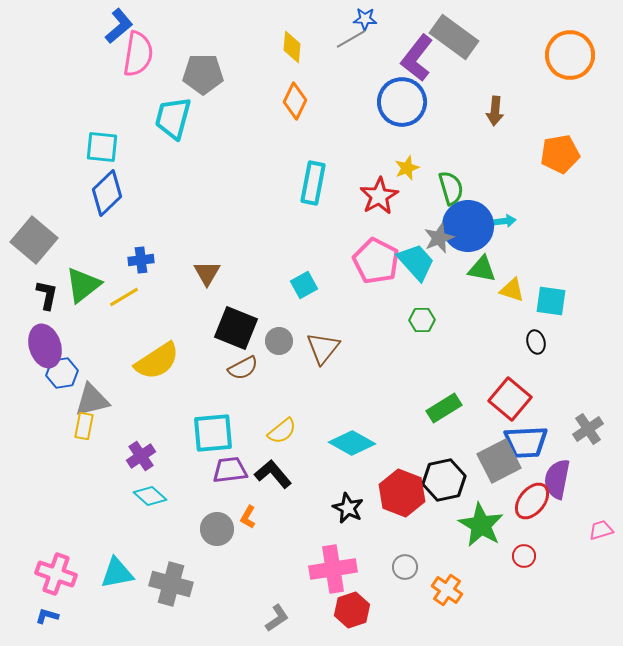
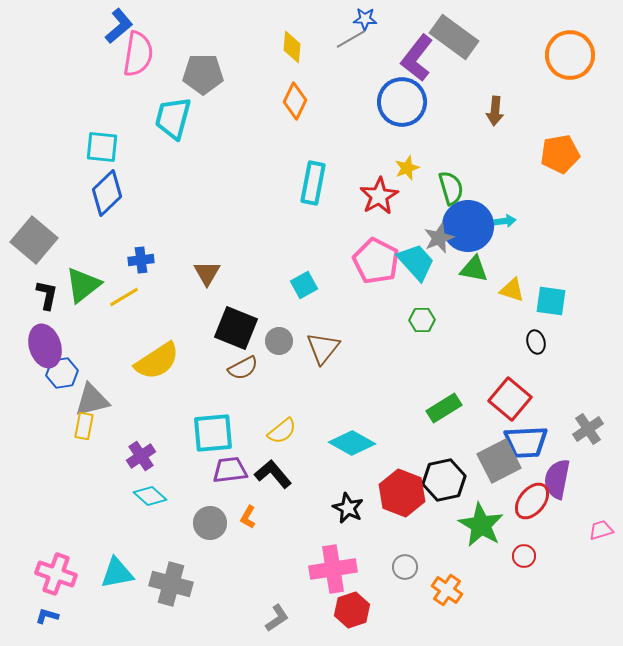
green triangle at (482, 269): moved 8 px left
gray circle at (217, 529): moved 7 px left, 6 px up
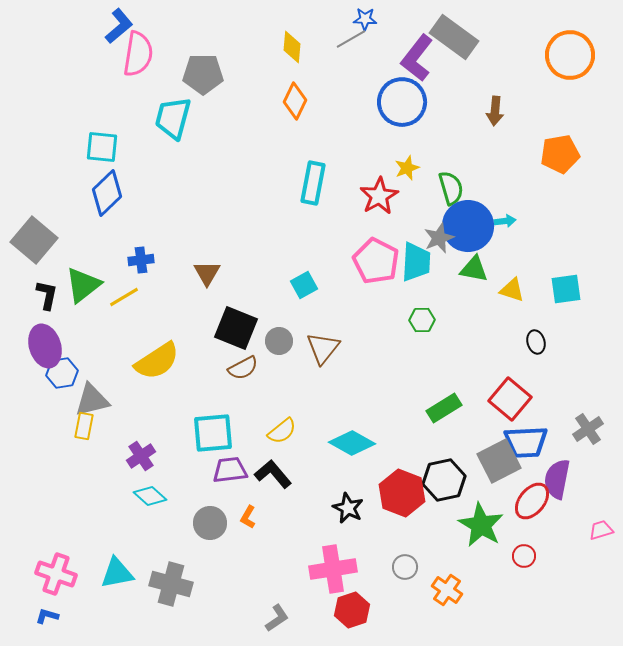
cyan trapezoid at (416, 262): rotated 45 degrees clockwise
cyan square at (551, 301): moved 15 px right, 12 px up; rotated 16 degrees counterclockwise
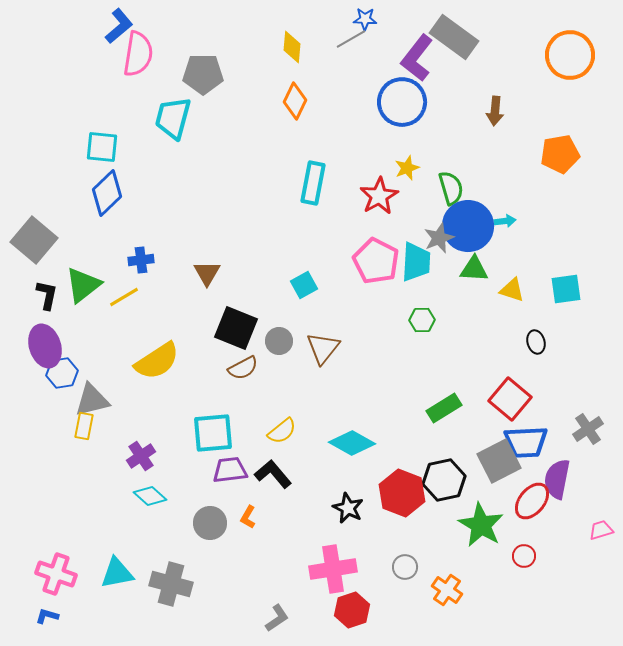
green triangle at (474, 269): rotated 8 degrees counterclockwise
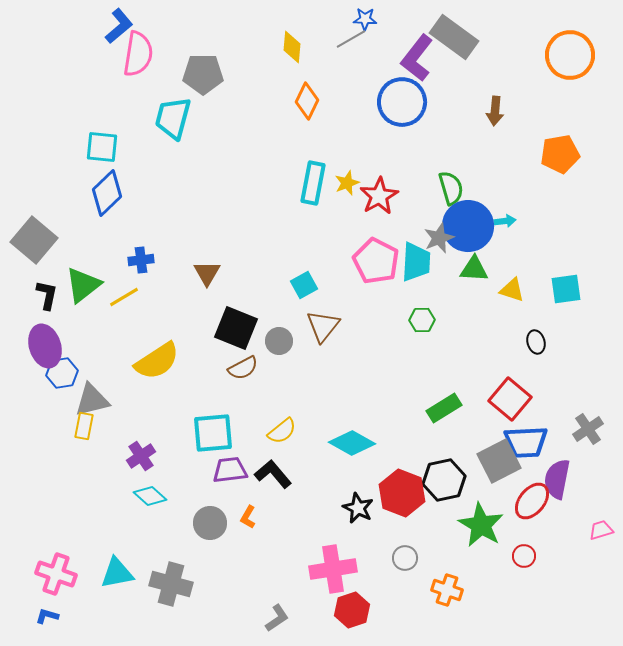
orange diamond at (295, 101): moved 12 px right
yellow star at (407, 168): moved 60 px left, 15 px down
brown triangle at (323, 348): moved 22 px up
black star at (348, 508): moved 10 px right
gray circle at (405, 567): moved 9 px up
orange cross at (447, 590): rotated 16 degrees counterclockwise
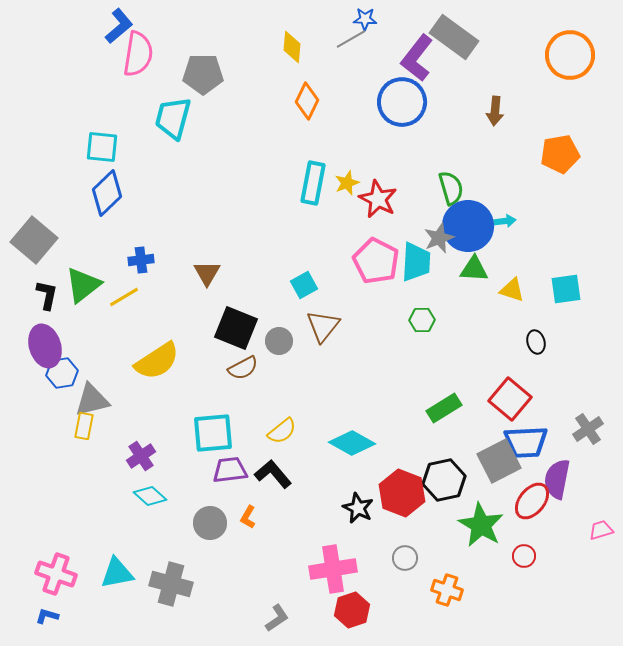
red star at (379, 196): moved 1 px left, 3 px down; rotated 15 degrees counterclockwise
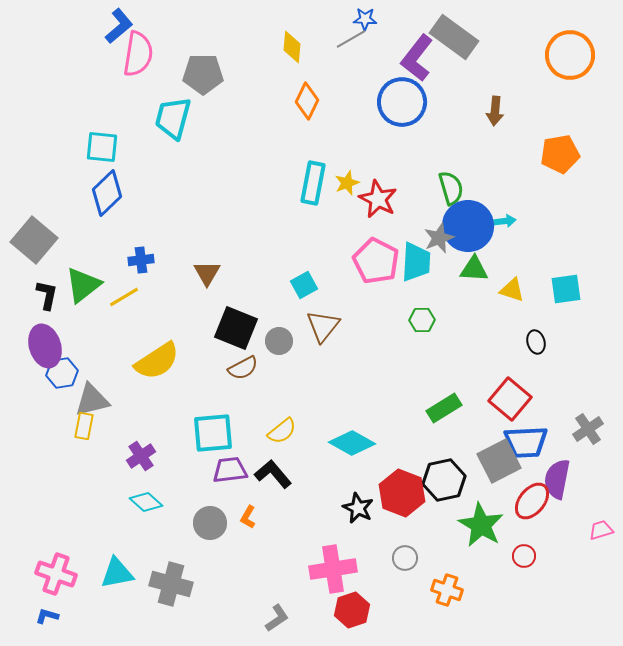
cyan diamond at (150, 496): moved 4 px left, 6 px down
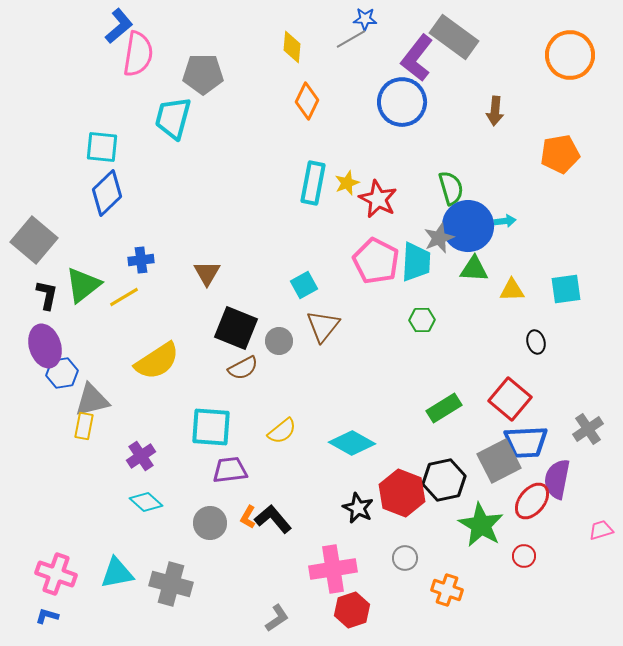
yellow triangle at (512, 290): rotated 20 degrees counterclockwise
cyan square at (213, 433): moved 2 px left, 6 px up; rotated 9 degrees clockwise
black L-shape at (273, 474): moved 45 px down
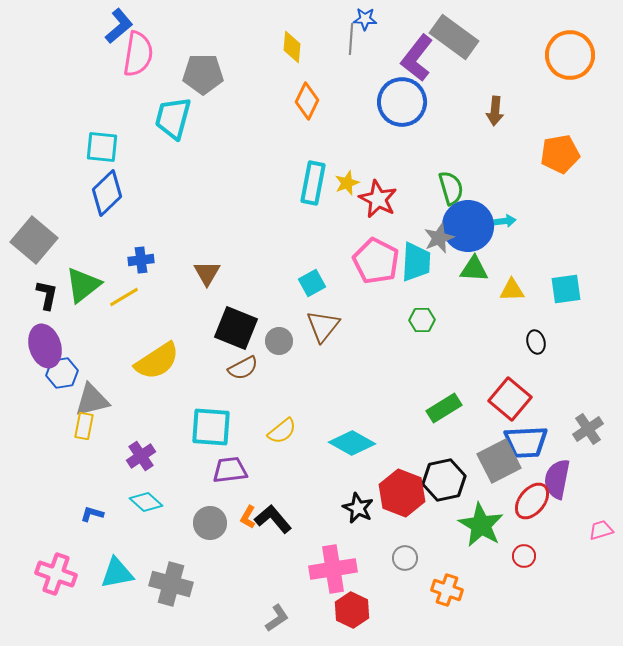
gray line at (351, 39): rotated 56 degrees counterclockwise
cyan square at (304, 285): moved 8 px right, 2 px up
red hexagon at (352, 610): rotated 16 degrees counterclockwise
blue L-shape at (47, 616): moved 45 px right, 102 px up
